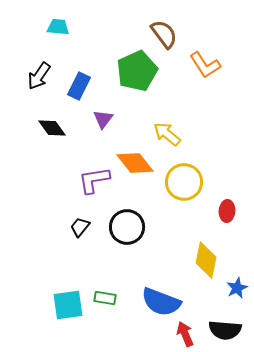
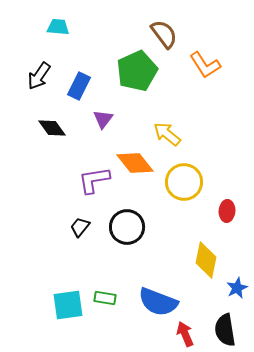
blue semicircle: moved 3 px left
black semicircle: rotated 76 degrees clockwise
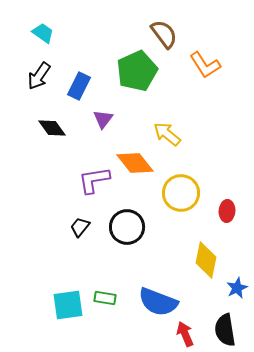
cyan trapezoid: moved 15 px left, 6 px down; rotated 30 degrees clockwise
yellow circle: moved 3 px left, 11 px down
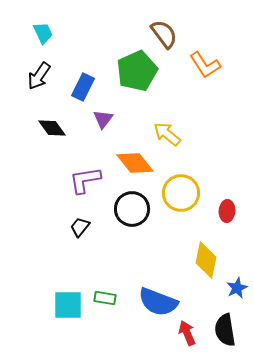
cyan trapezoid: rotated 30 degrees clockwise
blue rectangle: moved 4 px right, 1 px down
purple L-shape: moved 9 px left
black circle: moved 5 px right, 18 px up
cyan square: rotated 8 degrees clockwise
red arrow: moved 2 px right, 1 px up
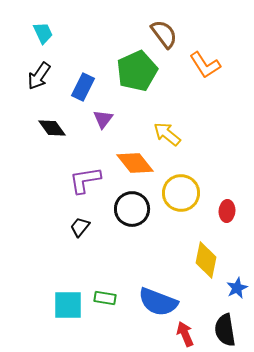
red arrow: moved 2 px left, 1 px down
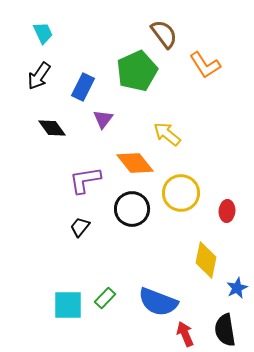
green rectangle: rotated 55 degrees counterclockwise
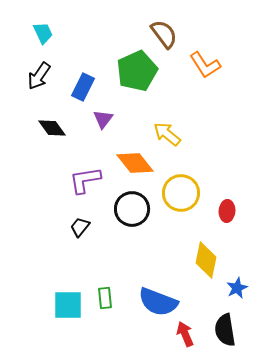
green rectangle: rotated 50 degrees counterclockwise
